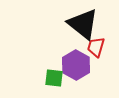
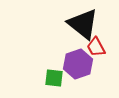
red trapezoid: rotated 45 degrees counterclockwise
purple hexagon: moved 2 px right, 1 px up; rotated 12 degrees clockwise
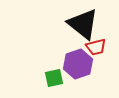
red trapezoid: rotated 75 degrees counterclockwise
green square: rotated 18 degrees counterclockwise
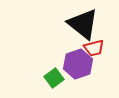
red trapezoid: moved 2 px left, 1 px down
green square: rotated 24 degrees counterclockwise
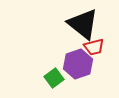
red trapezoid: moved 1 px up
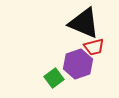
black triangle: moved 1 px right, 1 px up; rotated 16 degrees counterclockwise
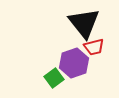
black triangle: rotated 28 degrees clockwise
purple hexagon: moved 4 px left, 1 px up
